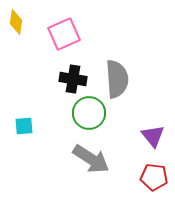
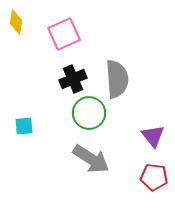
black cross: rotated 32 degrees counterclockwise
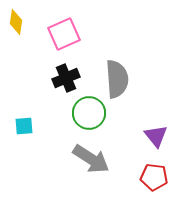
black cross: moved 7 px left, 1 px up
purple triangle: moved 3 px right
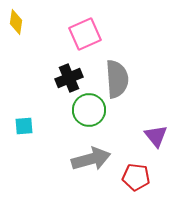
pink square: moved 21 px right
black cross: moved 3 px right
green circle: moved 3 px up
gray arrow: rotated 48 degrees counterclockwise
red pentagon: moved 18 px left
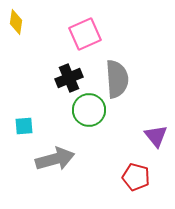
gray arrow: moved 36 px left
red pentagon: rotated 8 degrees clockwise
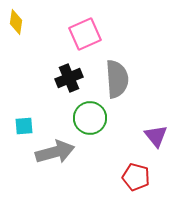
green circle: moved 1 px right, 8 px down
gray arrow: moved 7 px up
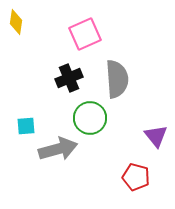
cyan square: moved 2 px right
gray arrow: moved 3 px right, 3 px up
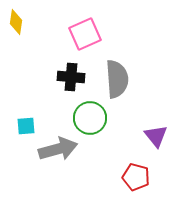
black cross: moved 2 px right, 1 px up; rotated 28 degrees clockwise
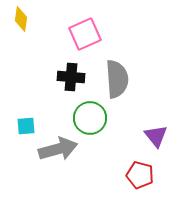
yellow diamond: moved 5 px right, 3 px up
red pentagon: moved 4 px right, 2 px up
